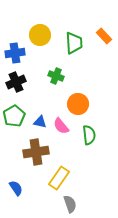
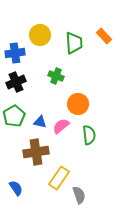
pink semicircle: rotated 90 degrees clockwise
gray semicircle: moved 9 px right, 9 px up
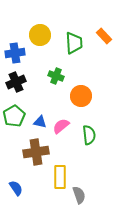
orange circle: moved 3 px right, 8 px up
yellow rectangle: moved 1 px right, 1 px up; rotated 35 degrees counterclockwise
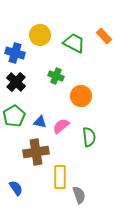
green trapezoid: rotated 60 degrees counterclockwise
blue cross: rotated 24 degrees clockwise
black cross: rotated 24 degrees counterclockwise
green semicircle: moved 2 px down
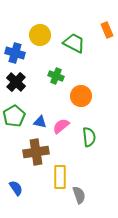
orange rectangle: moved 3 px right, 6 px up; rotated 21 degrees clockwise
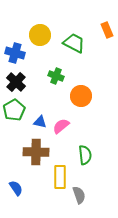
green pentagon: moved 6 px up
green semicircle: moved 4 px left, 18 px down
brown cross: rotated 10 degrees clockwise
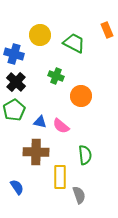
blue cross: moved 1 px left, 1 px down
pink semicircle: rotated 102 degrees counterclockwise
blue semicircle: moved 1 px right, 1 px up
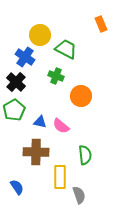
orange rectangle: moved 6 px left, 6 px up
green trapezoid: moved 8 px left, 6 px down
blue cross: moved 11 px right, 3 px down; rotated 18 degrees clockwise
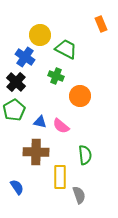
orange circle: moved 1 px left
